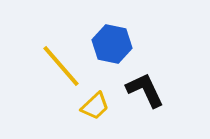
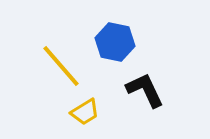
blue hexagon: moved 3 px right, 2 px up
yellow trapezoid: moved 10 px left, 6 px down; rotated 12 degrees clockwise
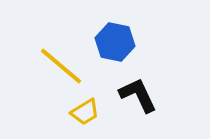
yellow line: rotated 9 degrees counterclockwise
black L-shape: moved 7 px left, 5 px down
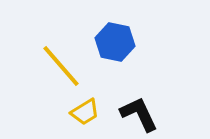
yellow line: rotated 9 degrees clockwise
black L-shape: moved 1 px right, 19 px down
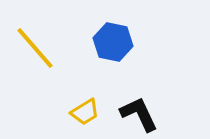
blue hexagon: moved 2 px left
yellow line: moved 26 px left, 18 px up
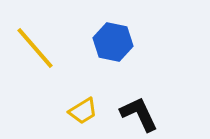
yellow trapezoid: moved 2 px left, 1 px up
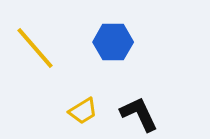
blue hexagon: rotated 12 degrees counterclockwise
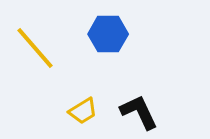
blue hexagon: moved 5 px left, 8 px up
black L-shape: moved 2 px up
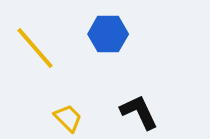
yellow trapezoid: moved 15 px left, 7 px down; rotated 104 degrees counterclockwise
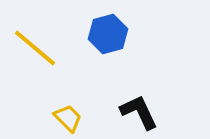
blue hexagon: rotated 15 degrees counterclockwise
yellow line: rotated 9 degrees counterclockwise
